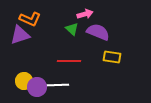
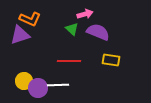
yellow rectangle: moved 1 px left, 3 px down
purple circle: moved 1 px right, 1 px down
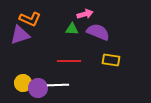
green triangle: rotated 40 degrees counterclockwise
yellow circle: moved 1 px left, 2 px down
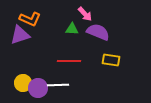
pink arrow: rotated 63 degrees clockwise
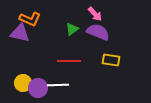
pink arrow: moved 10 px right
green triangle: rotated 40 degrees counterclockwise
purple triangle: moved 2 px up; rotated 30 degrees clockwise
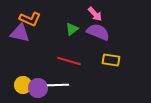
red line: rotated 15 degrees clockwise
yellow circle: moved 2 px down
